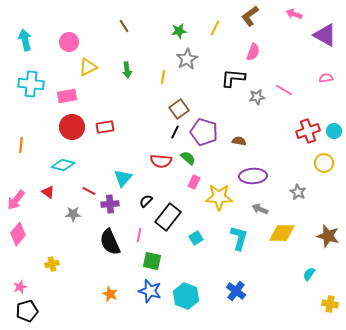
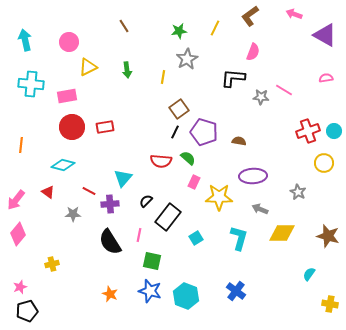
gray star at (257, 97): moved 4 px right; rotated 14 degrees clockwise
black semicircle at (110, 242): rotated 8 degrees counterclockwise
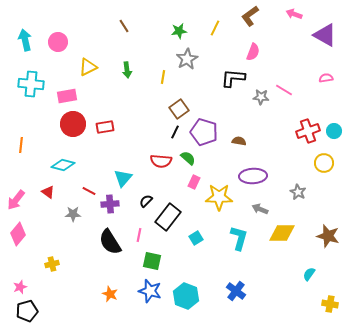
pink circle at (69, 42): moved 11 px left
red circle at (72, 127): moved 1 px right, 3 px up
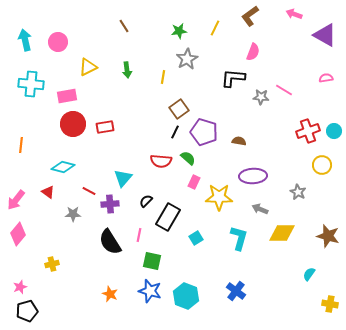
yellow circle at (324, 163): moved 2 px left, 2 px down
cyan diamond at (63, 165): moved 2 px down
black rectangle at (168, 217): rotated 8 degrees counterclockwise
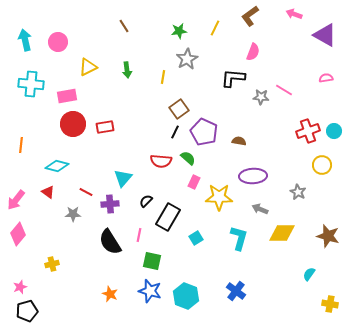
purple pentagon at (204, 132): rotated 8 degrees clockwise
cyan diamond at (63, 167): moved 6 px left, 1 px up
red line at (89, 191): moved 3 px left, 1 px down
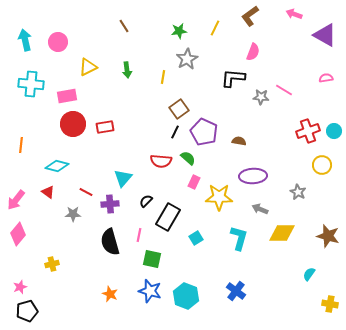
black semicircle at (110, 242): rotated 16 degrees clockwise
green square at (152, 261): moved 2 px up
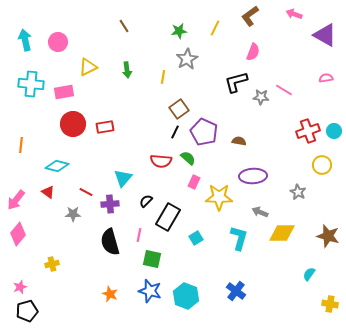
black L-shape at (233, 78): moved 3 px right, 4 px down; rotated 20 degrees counterclockwise
pink rectangle at (67, 96): moved 3 px left, 4 px up
gray arrow at (260, 209): moved 3 px down
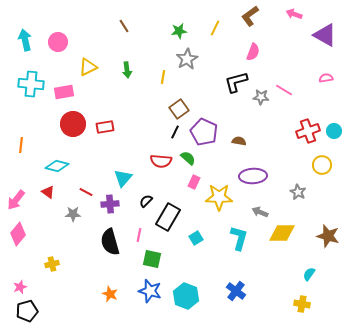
yellow cross at (330, 304): moved 28 px left
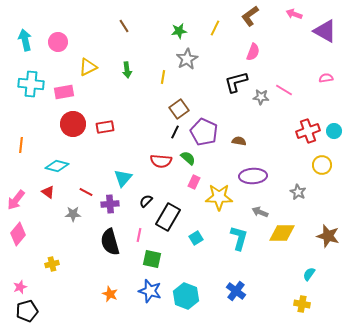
purple triangle at (325, 35): moved 4 px up
